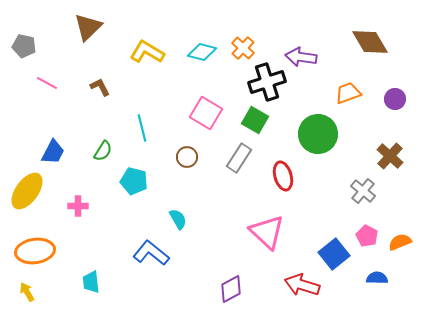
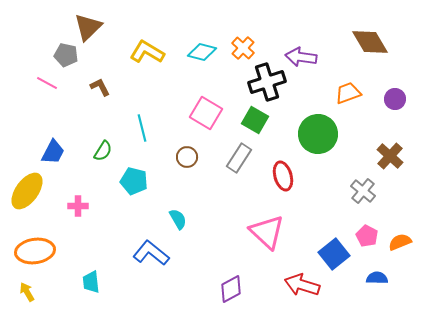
gray pentagon: moved 42 px right, 9 px down
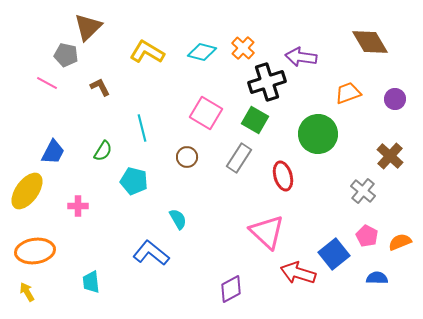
red arrow: moved 4 px left, 12 px up
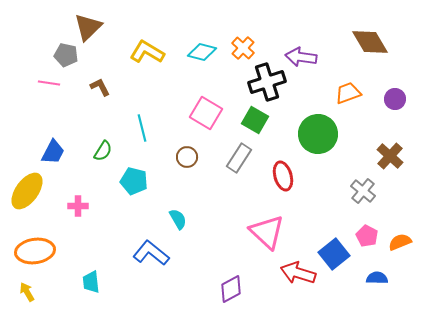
pink line: moved 2 px right; rotated 20 degrees counterclockwise
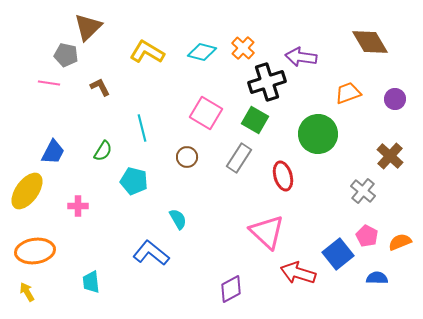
blue square: moved 4 px right
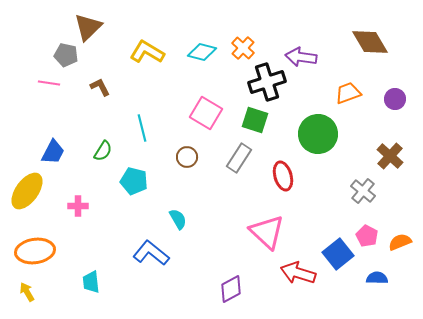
green square: rotated 12 degrees counterclockwise
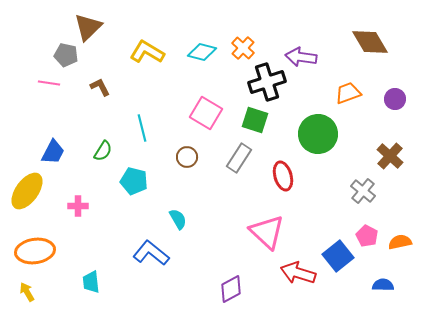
orange semicircle: rotated 10 degrees clockwise
blue square: moved 2 px down
blue semicircle: moved 6 px right, 7 px down
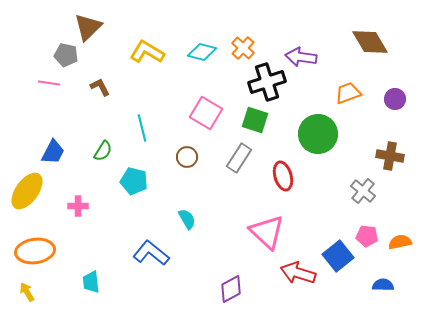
brown cross: rotated 32 degrees counterclockwise
cyan semicircle: moved 9 px right
pink pentagon: rotated 20 degrees counterclockwise
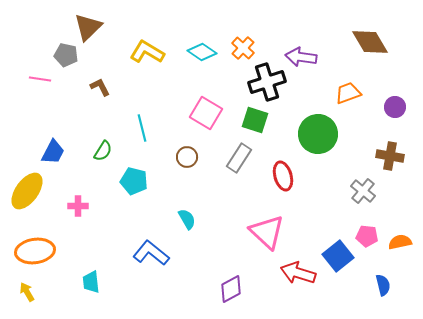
cyan diamond: rotated 20 degrees clockwise
pink line: moved 9 px left, 4 px up
purple circle: moved 8 px down
blue semicircle: rotated 75 degrees clockwise
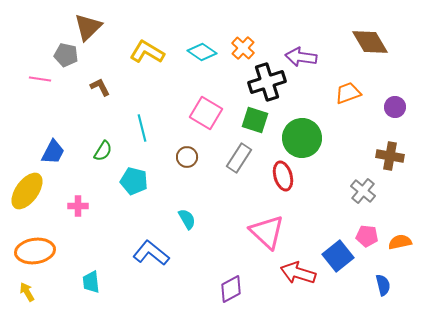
green circle: moved 16 px left, 4 px down
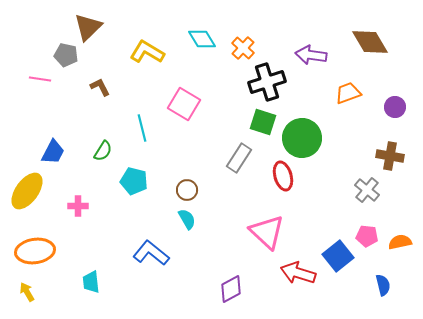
cyan diamond: moved 13 px up; rotated 24 degrees clockwise
purple arrow: moved 10 px right, 2 px up
pink square: moved 22 px left, 9 px up
green square: moved 8 px right, 2 px down
brown circle: moved 33 px down
gray cross: moved 4 px right, 1 px up
